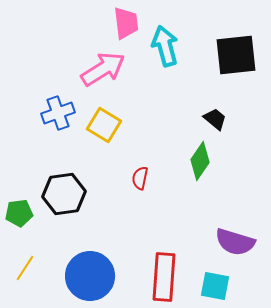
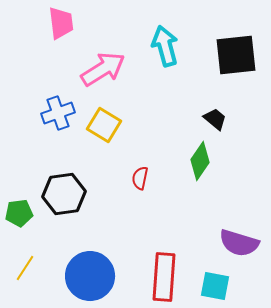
pink trapezoid: moved 65 px left
purple semicircle: moved 4 px right, 1 px down
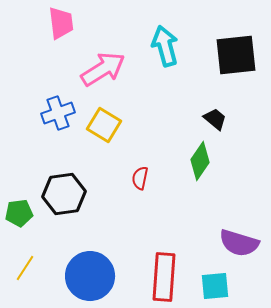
cyan square: rotated 16 degrees counterclockwise
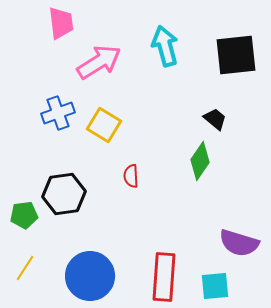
pink arrow: moved 4 px left, 7 px up
red semicircle: moved 9 px left, 2 px up; rotated 15 degrees counterclockwise
green pentagon: moved 5 px right, 2 px down
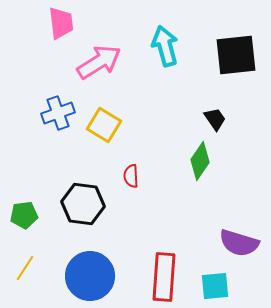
black trapezoid: rotated 15 degrees clockwise
black hexagon: moved 19 px right, 10 px down; rotated 15 degrees clockwise
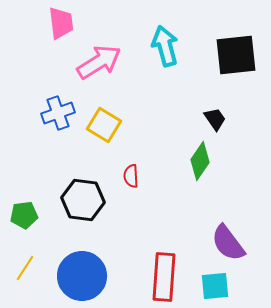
black hexagon: moved 4 px up
purple semicircle: moved 11 px left; rotated 36 degrees clockwise
blue circle: moved 8 px left
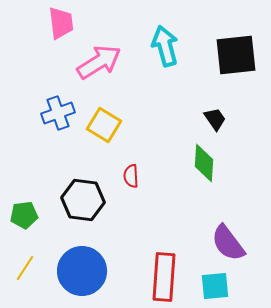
green diamond: moved 4 px right, 2 px down; rotated 30 degrees counterclockwise
blue circle: moved 5 px up
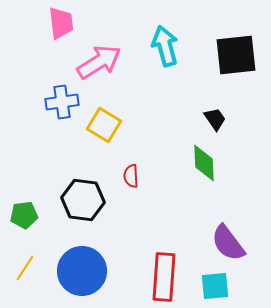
blue cross: moved 4 px right, 11 px up; rotated 12 degrees clockwise
green diamond: rotated 6 degrees counterclockwise
